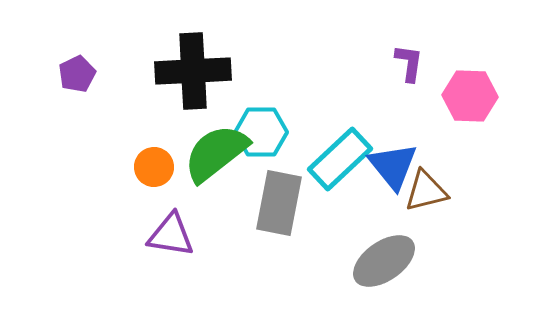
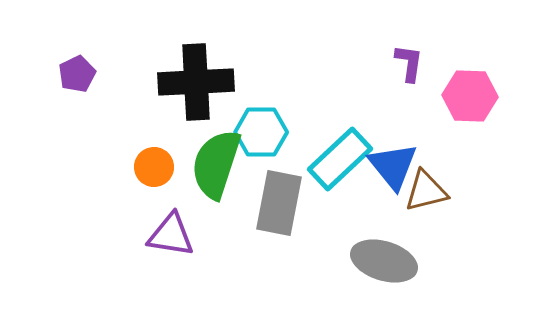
black cross: moved 3 px right, 11 px down
green semicircle: moved 11 px down; rotated 34 degrees counterclockwise
gray ellipse: rotated 52 degrees clockwise
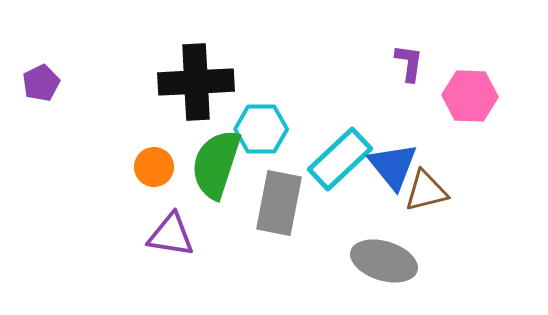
purple pentagon: moved 36 px left, 9 px down
cyan hexagon: moved 3 px up
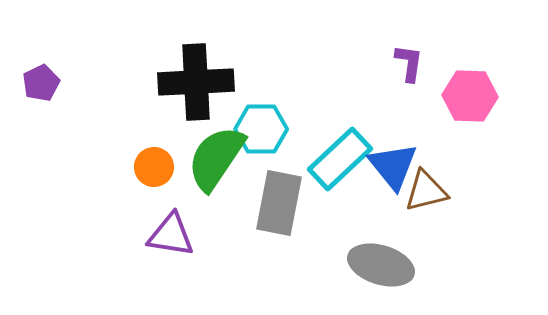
green semicircle: moved 6 px up; rotated 16 degrees clockwise
gray ellipse: moved 3 px left, 4 px down
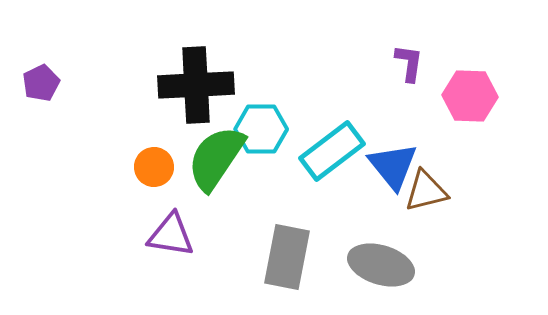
black cross: moved 3 px down
cyan rectangle: moved 8 px left, 8 px up; rotated 6 degrees clockwise
gray rectangle: moved 8 px right, 54 px down
